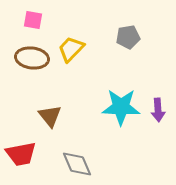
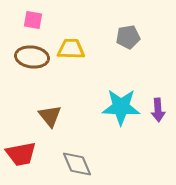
yellow trapezoid: rotated 48 degrees clockwise
brown ellipse: moved 1 px up
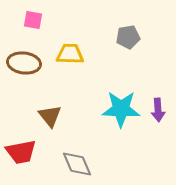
yellow trapezoid: moved 1 px left, 5 px down
brown ellipse: moved 8 px left, 6 px down
cyan star: moved 2 px down
red trapezoid: moved 2 px up
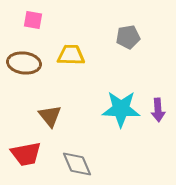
yellow trapezoid: moved 1 px right, 1 px down
red trapezoid: moved 5 px right, 2 px down
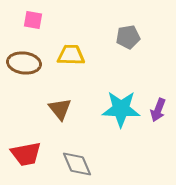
purple arrow: rotated 25 degrees clockwise
brown triangle: moved 10 px right, 7 px up
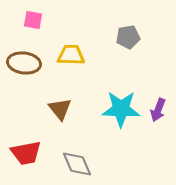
red trapezoid: moved 1 px up
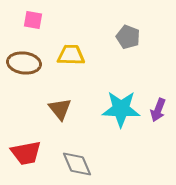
gray pentagon: rotated 30 degrees clockwise
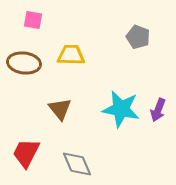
gray pentagon: moved 10 px right
cyan star: rotated 9 degrees clockwise
red trapezoid: rotated 128 degrees clockwise
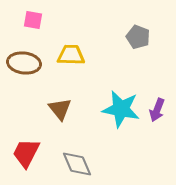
purple arrow: moved 1 px left
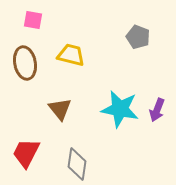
yellow trapezoid: rotated 12 degrees clockwise
brown ellipse: moved 1 px right; rotated 72 degrees clockwise
cyan star: moved 1 px left
gray diamond: rotated 32 degrees clockwise
